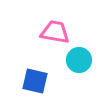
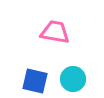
cyan circle: moved 6 px left, 19 px down
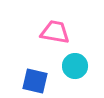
cyan circle: moved 2 px right, 13 px up
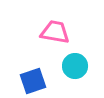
blue square: moved 2 px left; rotated 32 degrees counterclockwise
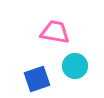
blue square: moved 4 px right, 2 px up
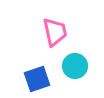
pink trapezoid: rotated 68 degrees clockwise
